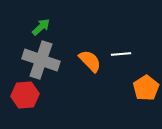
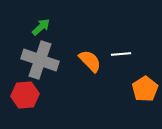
gray cross: moved 1 px left
orange pentagon: moved 1 px left, 1 px down
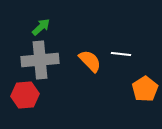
white line: rotated 12 degrees clockwise
gray cross: rotated 24 degrees counterclockwise
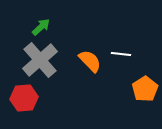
gray cross: rotated 36 degrees counterclockwise
red hexagon: moved 1 px left, 3 px down
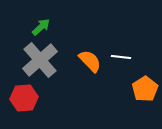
white line: moved 3 px down
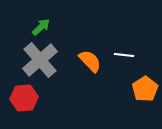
white line: moved 3 px right, 2 px up
